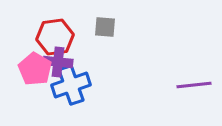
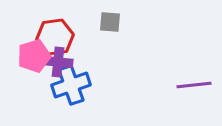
gray square: moved 5 px right, 5 px up
pink pentagon: moved 1 px left, 13 px up; rotated 24 degrees clockwise
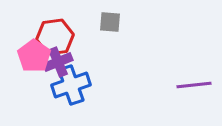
pink pentagon: rotated 20 degrees counterclockwise
purple cross: rotated 28 degrees counterclockwise
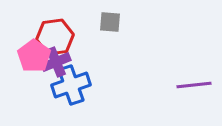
purple cross: moved 2 px left
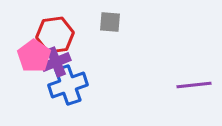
red hexagon: moved 2 px up
blue cross: moved 3 px left
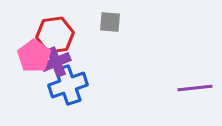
purple line: moved 1 px right, 3 px down
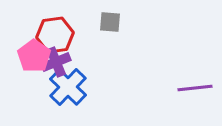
blue cross: moved 2 px down; rotated 27 degrees counterclockwise
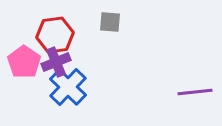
pink pentagon: moved 10 px left, 6 px down
purple line: moved 4 px down
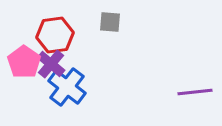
purple cross: moved 5 px left, 2 px down; rotated 28 degrees counterclockwise
blue cross: moved 1 px left; rotated 6 degrees counterclockwise
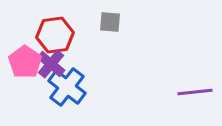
pink pentagon: moved 1 px right
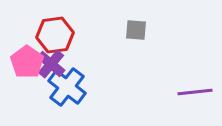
gray square: moved 26 px right, 8 px down
pink pentagon: moved 2 px right
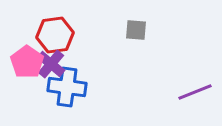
blue cross: rotated 30 degrees counterclockwise
purple line: rotated 16 degrees counterclockwise
